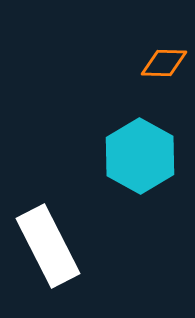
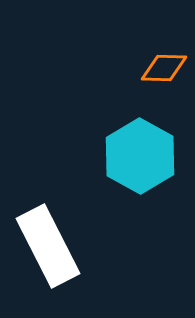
orange diamond: moved 5 px down
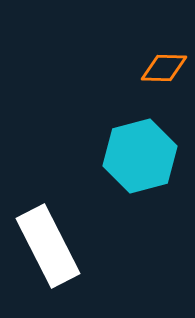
cyan hexagon: rotated 16 degrees clockwise
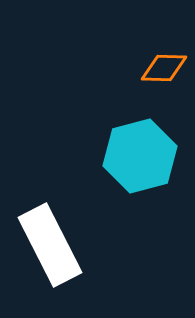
white rectangle: moved 2 px right, 1 px up
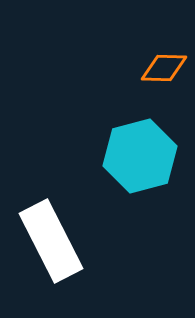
white rectangle: moved 1 px right, 4 px up
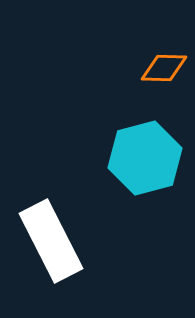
cyan hexagon: moved 5 px right, 2 px down
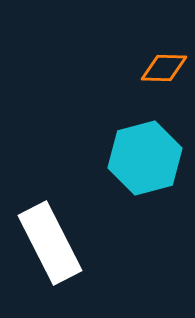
white rectangle: moved 1 px left, 2 px down
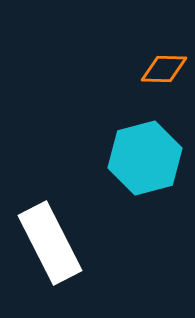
orange diamond: moved 1 px down
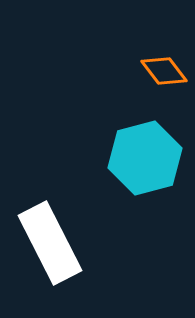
orange diamond: moved 2 px down; rotated 51 degrees clockwise
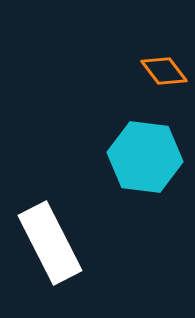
cyan hexagon: moved 1 px up; rotated 22 degrees clockwise
